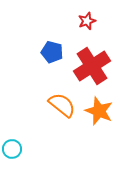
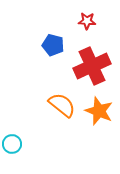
red star: rotated 24 degrees clockwise
blue pentagon: moved 1 px right, 7 px up
red cross: rotated 9 degrees clockwise
cyan circle: moved 5 px up
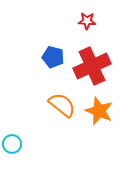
blue pentagon: moved 12 px down
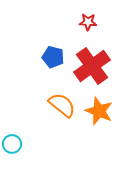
red star: moved 1 px right, 1 px down
red cross: rotated 12 degrees counterclockwise
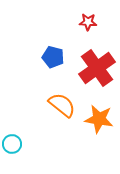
red cross: moved 5 px right, 2 px down
orange star: moved 8 px down; rotated 12 degrees counterclockwise
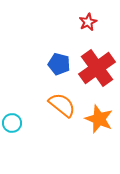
red star: rotated 30 degrees counterclockwise
blue pentagon: moved 6 px right, 7 px down
orange star: rotated 12 degrees clockwise
cyan circle: moved 21 px up
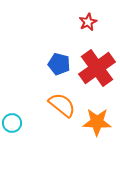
orange star: moved 2 px left, 3 px down; rotated 20 degrees counterclockwise
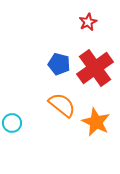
red cross: moved 2 px left
orange star: moved 1 px left; rotated 24 degrees clockwise
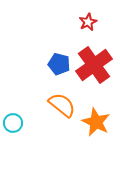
red cross: moved 1 px left, 3 px up
cyan circle: moved 1 px right
